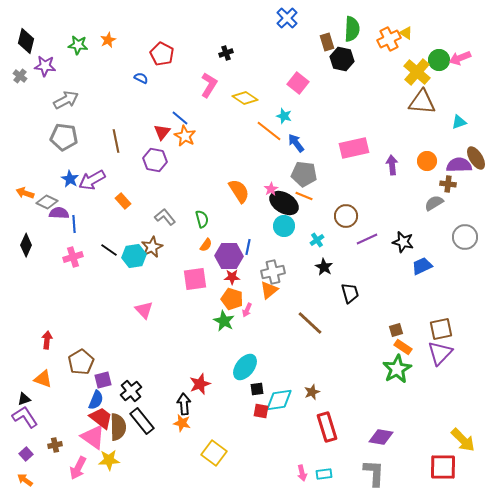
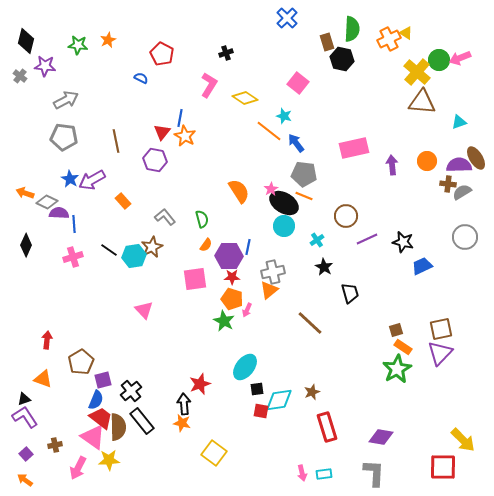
blue line at (180, 118): rotated 60 degrees clockwise
gray semicircle at (434, 203): moved 28 px right, 11 px up
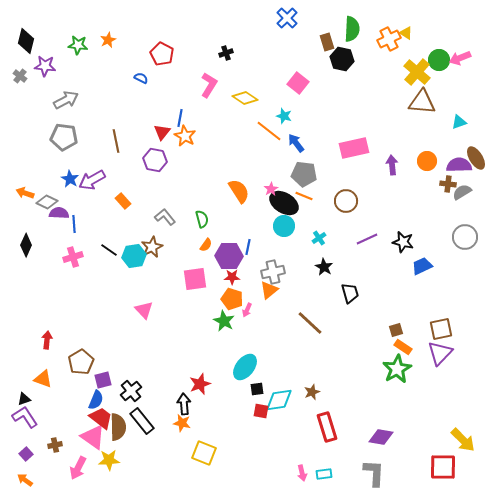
brown circle at (346, 216): moved 15 px up
cyan cross at (317, 240): moved 2 px right, 2 px up
yellow square at (214, 453): moved 10 px left; rotated 15 degrees counterclockwise
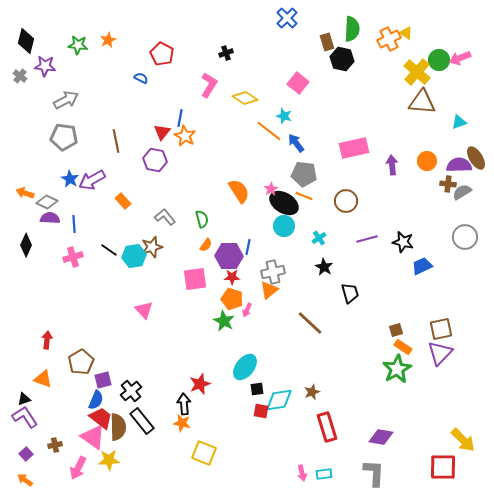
purple semicircle at (59, 213): moved 9 px left, 5 px down
purple line at (367, 239): rotated 10 degrees clockwise
brown star at (152, 247): rotated 10 degrees clockwise
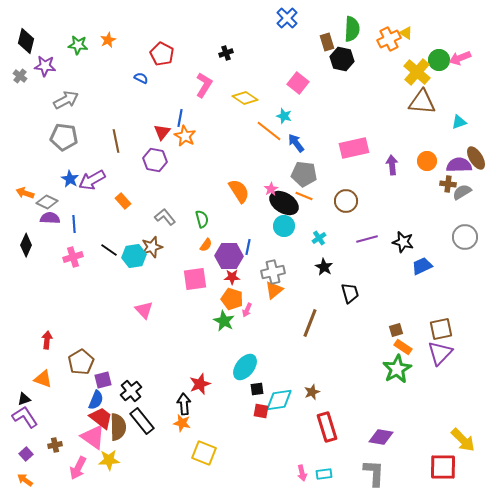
pink L-shape at (209, 85): moved 5 px left
orange triangle at (269, 290): moved 5 px right
brown line at (310, 323): rotated 68 degrees clockwise
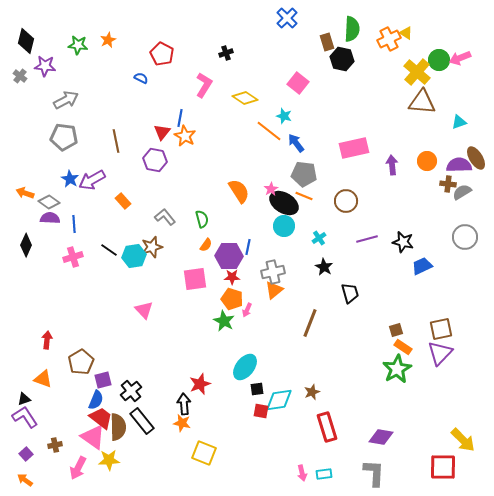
gray diamond at (47, 202): moved 2 px right; rotated 10 degrees clockwise
